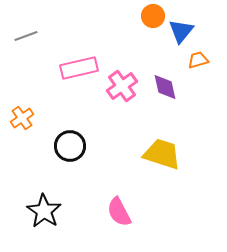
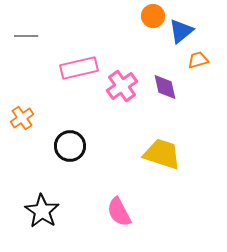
blue triangle: rotated 12 degrees clockwise
gray line: rotated 20 degrees clockwise
black star: moved 2 px left
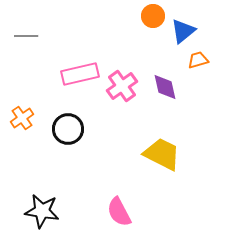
blue triangle: moved 2 px right
pink rectangle: moved 1 px right, 6 px down
black circle: moved 2 px left, 17 px up
yellow trapezoid: rotated 9 degrees clockwise
black star: rotated 24 degrees counterclockwise
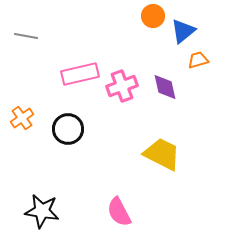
gray line: rotated 10 degrees clockwise
pink cross: rotated 16 degrees clockwise
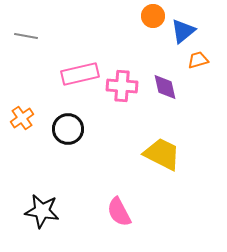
pink cross: rotated 24 degrees clockwise
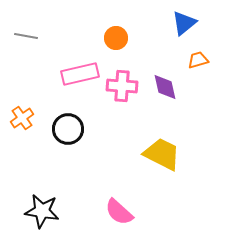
orange circle: moved 37 px left, 22 px down
blue triangle: moved 1 px right, 8 px up
pink semicircle: rotated 20 degrees counterclockwise
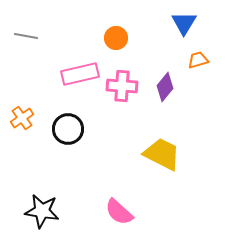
blue triangle: rotated 20 degrees counterclockwise
purple diamond: rotated 52 degrees clockwise
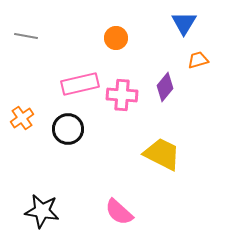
pink rectangle: moved 10 px down
pink cross: moved 9 px down
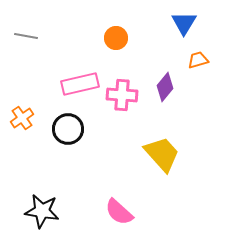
yellow trapezoid: rotated 21 degrees clockwise
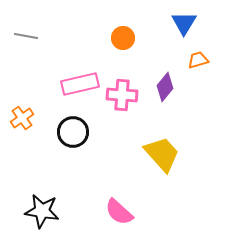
orange circle: moved 7 px right
black circle: moved 5 px right, 3 px down
